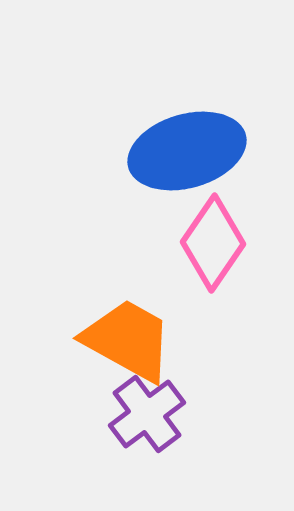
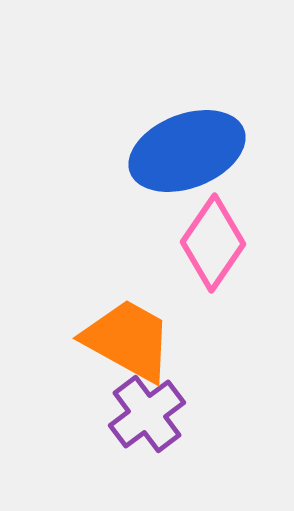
blue ellipse: rotated 5 degrees counterclockwise
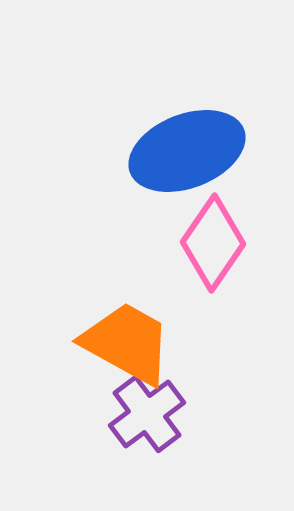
orange trapezoid: moved 1 px left, 3 px down
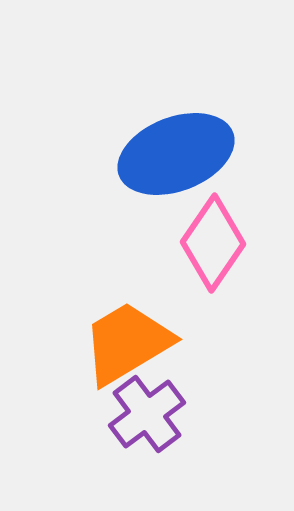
blue ellipse: moved 11 px left, 3 px down
orange trapezoid: rotated 60 degrees counterclockwise
